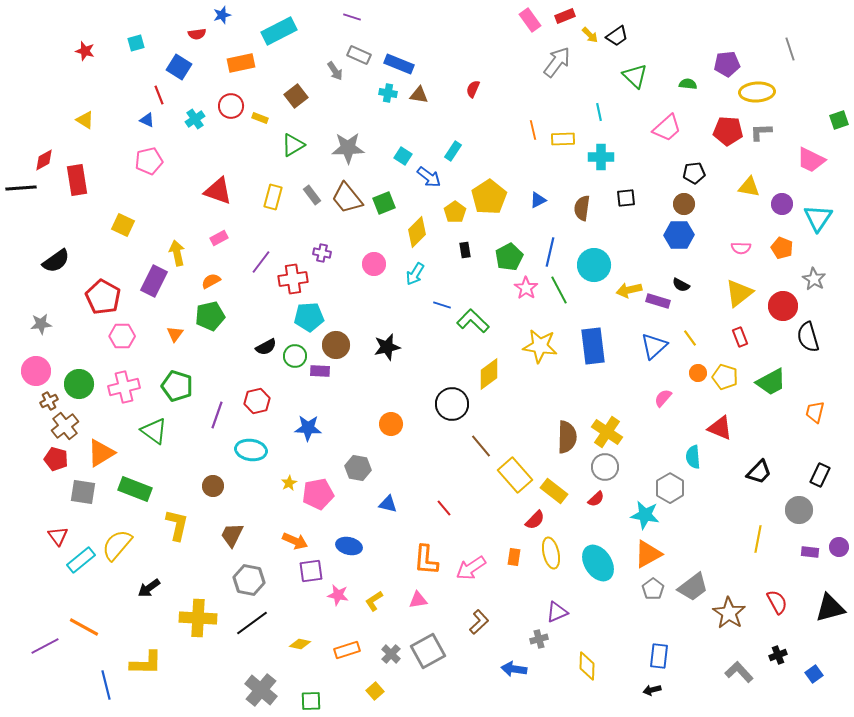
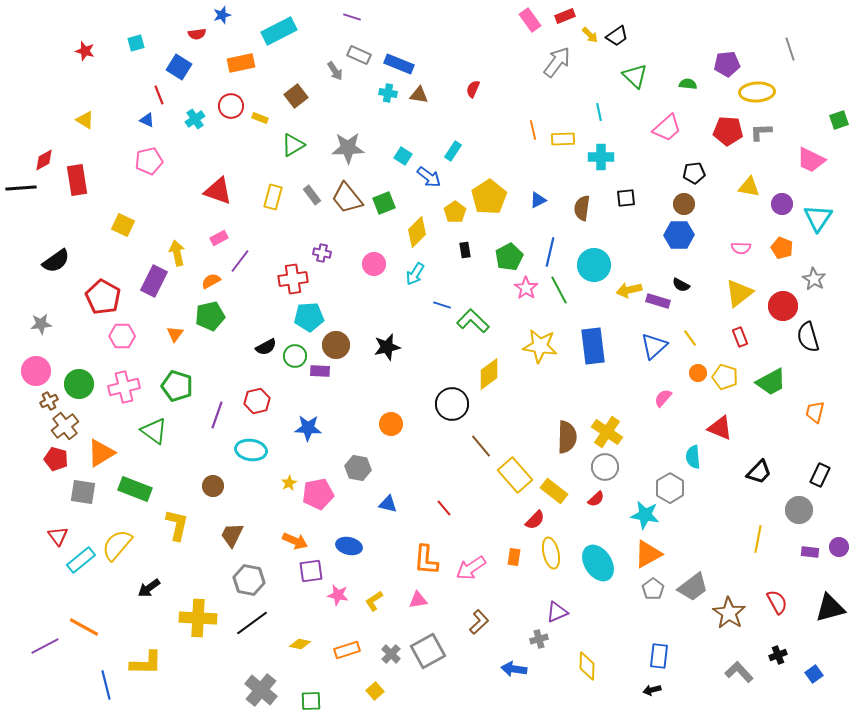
purple line at (261, 262): moved 21 px left, 1 px up
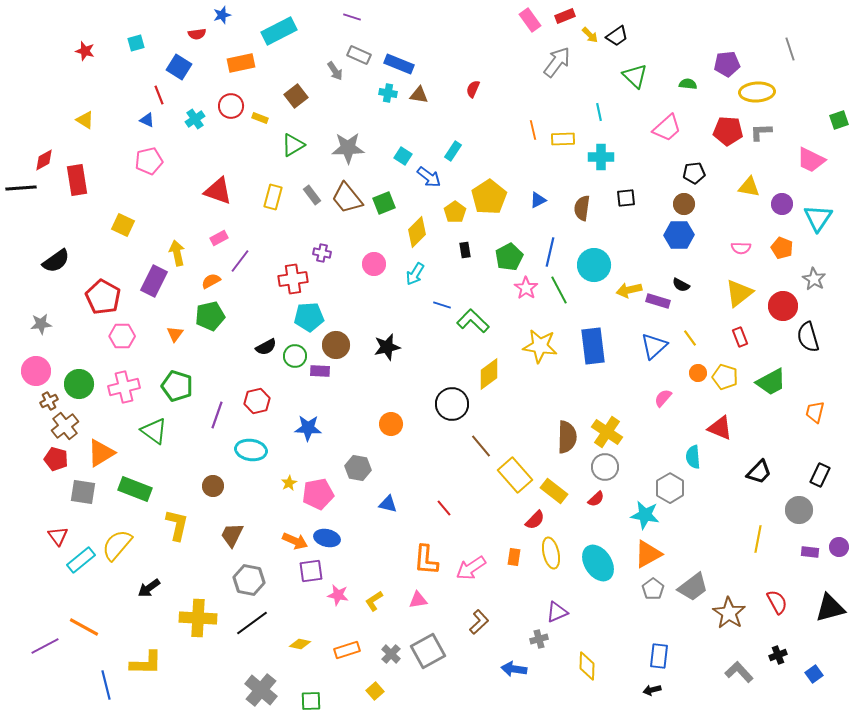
blue ellipse at (349, 546): moved 22 px left, 8 px up
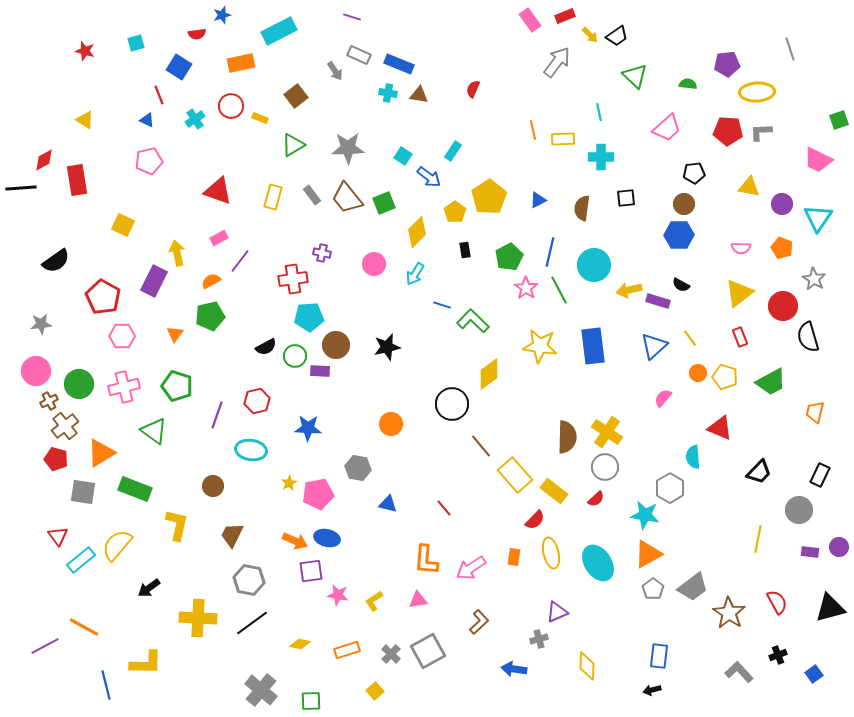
pink trapezoid at (811, 160): moved 7 px right
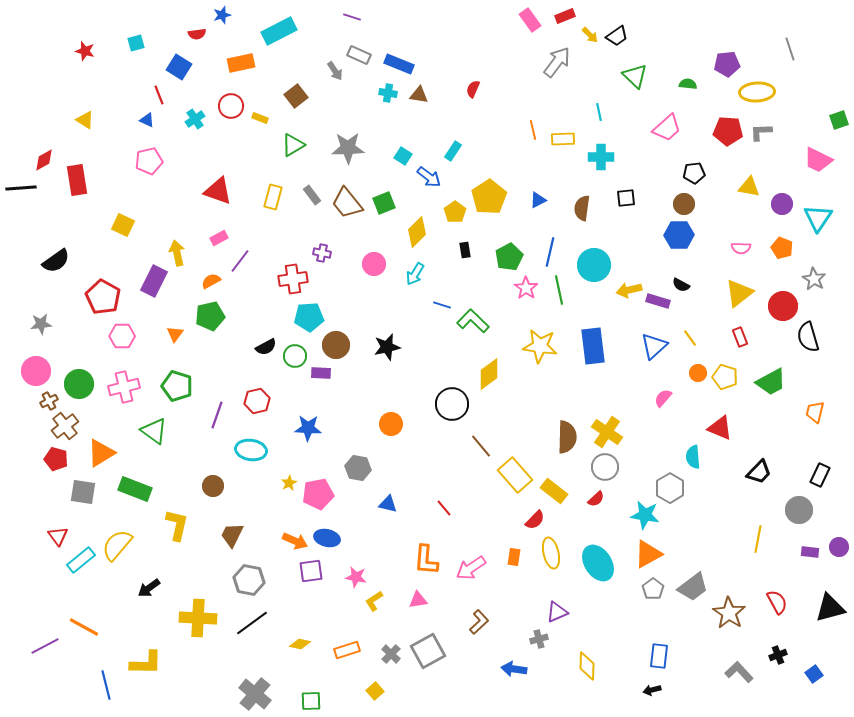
brown trapezoid at (347, 198): moved 5 px down
green line at (559, 290): rotated 16 degrees clockwise
purple rectangle at (320, 371): moved 1 px right, 2 px down
pink star at (338, 595): moved 18 px right, 18 px up
gray cross at (261, 690): moved 6 px left, 4 px down
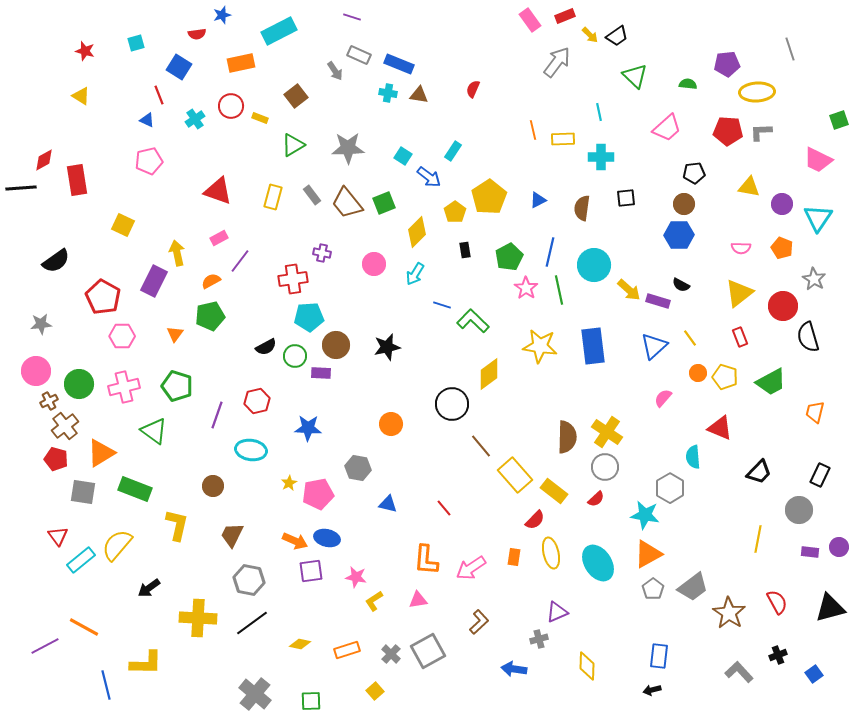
yellow triangle at (85, 120): moved 4 px left, 24 px up
yellow arrow at (629, 290): rotated 125 degrees counterclockwise
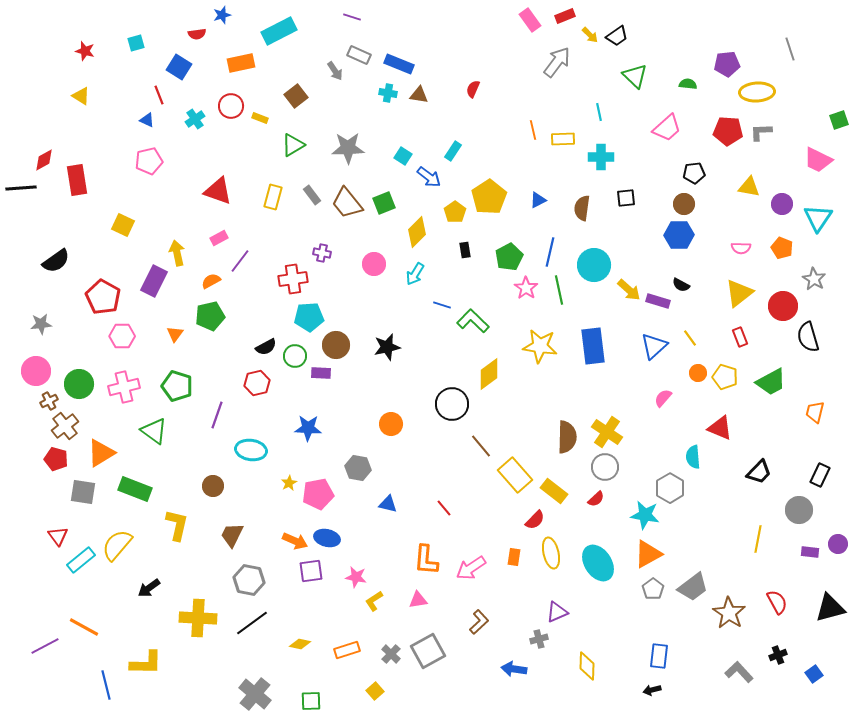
red hexagon at (257, 401): moved 18 px up
purple circle at (839, 547): moved 1 px left, 3 px up
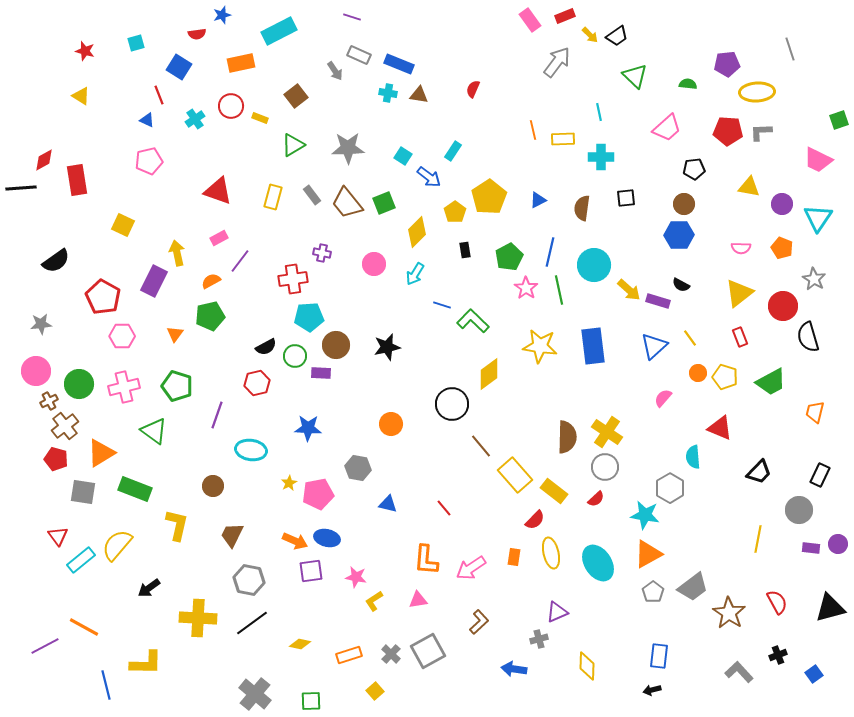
black pentagon at (694, 173): moved 4 px up
purple rectangle at (810, 552): moved 1 px right, 4 px up
gray pentagon at (653, 589): moved 3 px down
orange rectangle at (347, 650): moved 2 px right, 5 px down
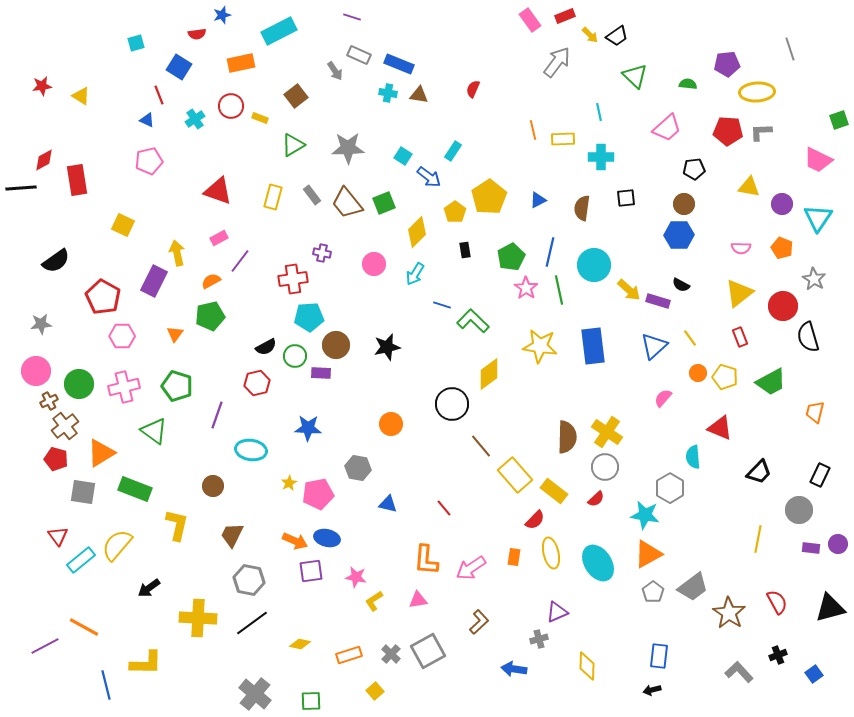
red star at (85, 51): moved 43 px left, 35 px down; rotated 24 degrees counterclockwise
green pentagon at (509, 257): moved 2 px right
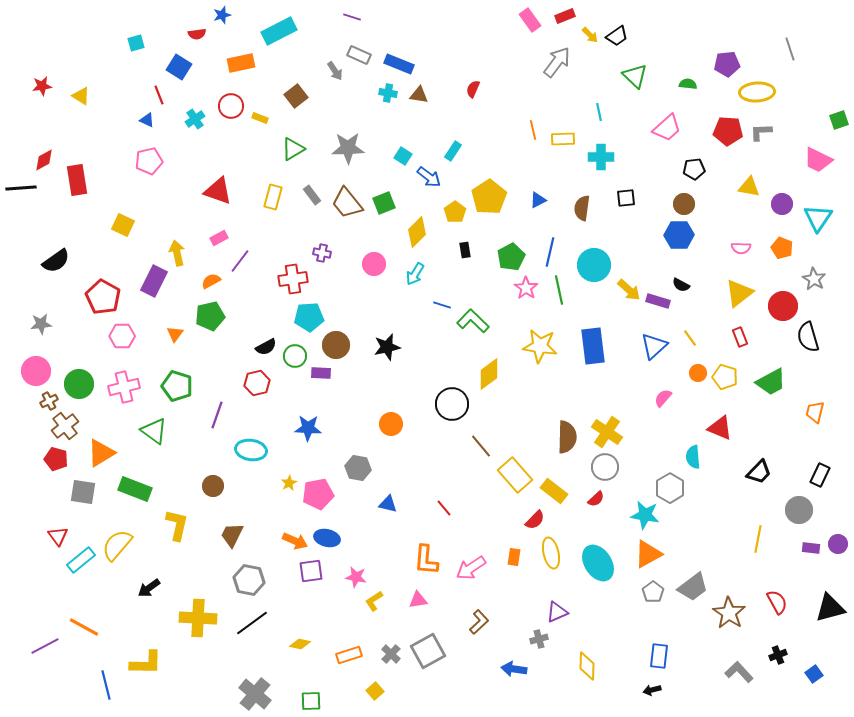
green triangle at (293, 145): moved 4 px down
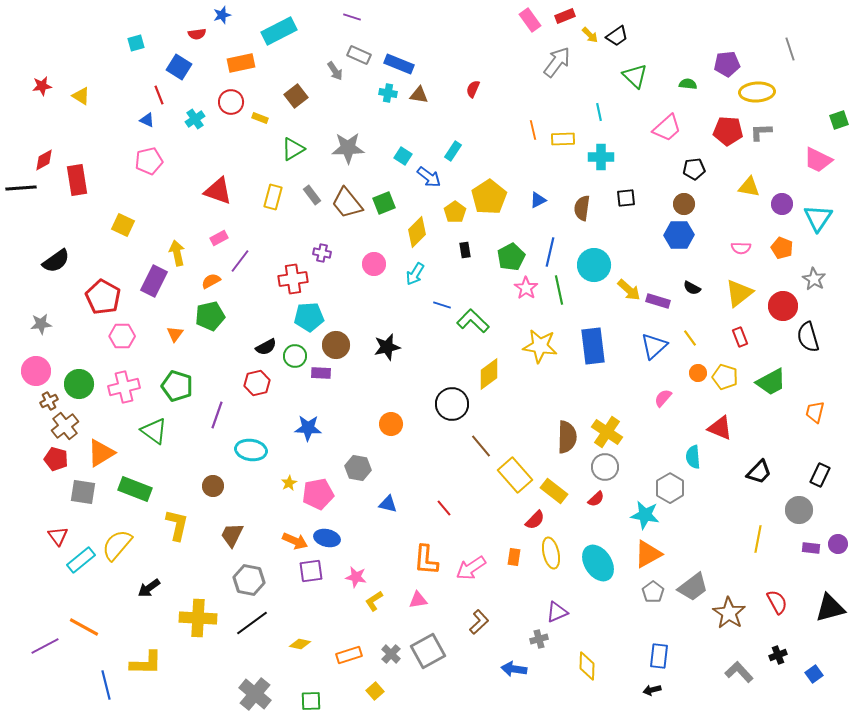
red circle at (231, 106): moved 4 px up
black semicircle at (681, 285): moved 11 px right, 3 px down
